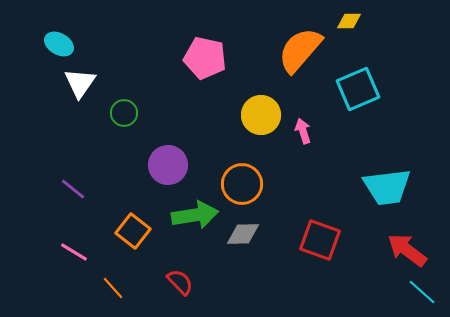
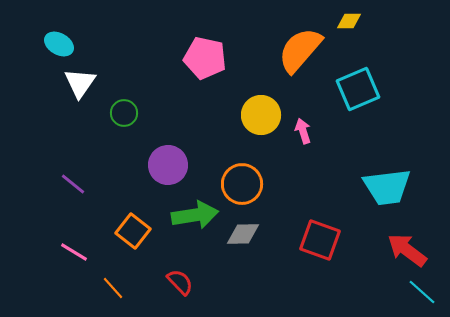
purple line: moved 5 px up
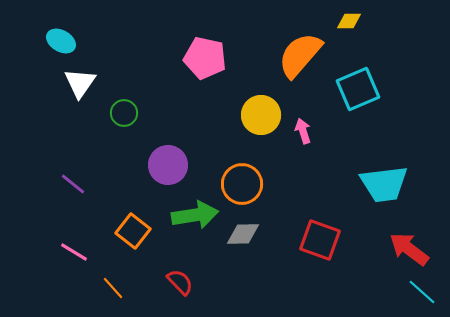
cyan ellipse: moved 2 px right, 3 px up
orange semicircle: moved 5 px down
cyan trapezoid: moved 3 px left, 3 px up
red arrow: moved 2 px right, 1 px up
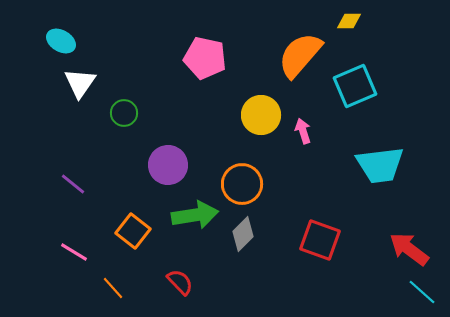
cyan square: moved 3 px left, 3 px up
cyan trapezoid: moved 4 px left, 19 px up
gray diamond: rotated 44 degrees counterclockwise
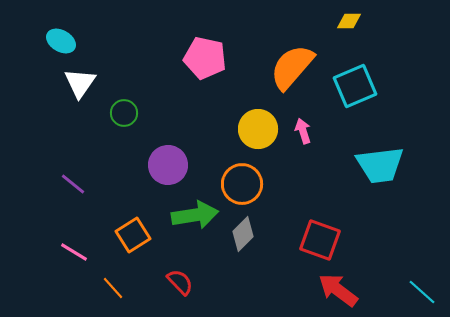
orange semicircle: moved 8 px left, 12 px down
yellow circle: moved 3 px left, 14 px down
orange square: moved 4 px down; rotated 20 degrees clockwise
red arrow: moved 71 px left, 41 px down
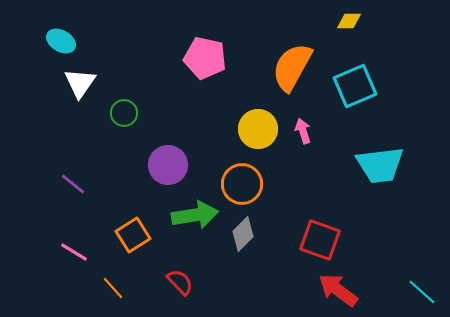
orange semicircle: rotated 12 degrees counterclockwise
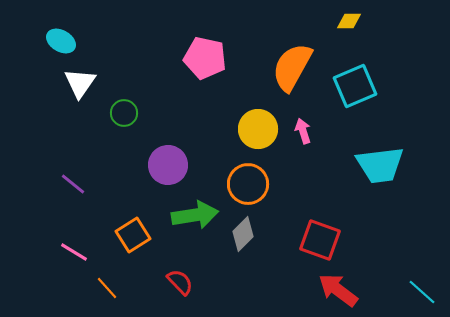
orange circle: moved 6 px right
orange line: moved 6 px left
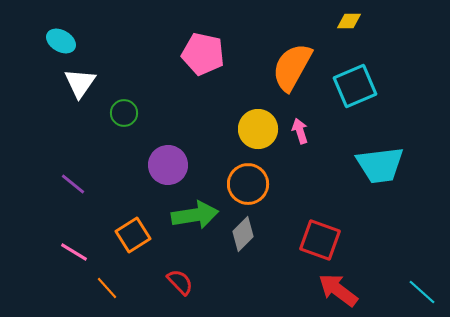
pink pentagon: moved 2 px left, 4 px up
pink arrow: moved 3 px left
